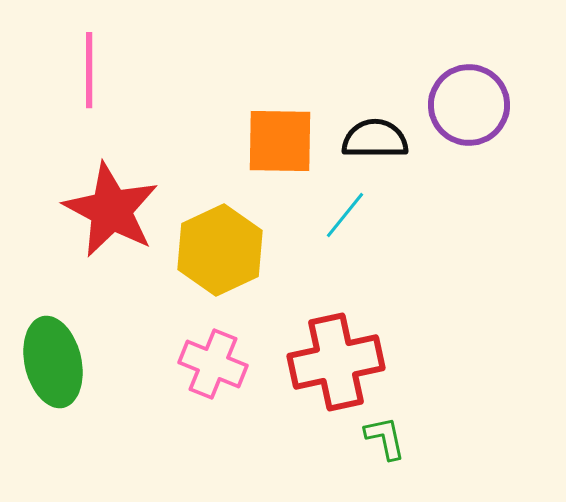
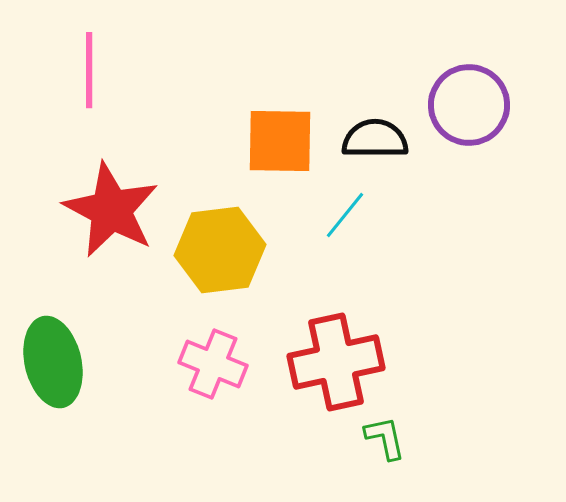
yellow hexagon: rotated 18 degrees clockwise
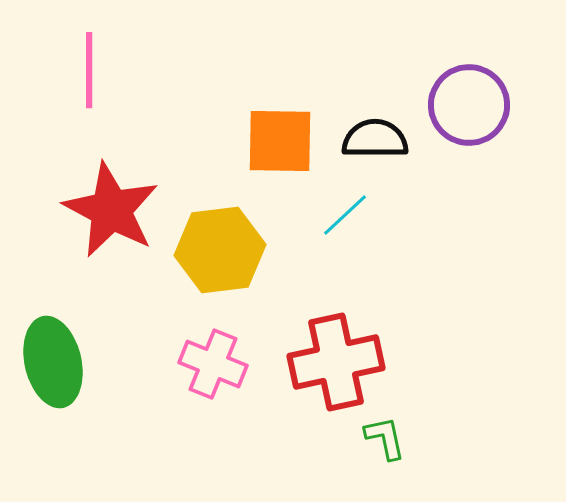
cyan line: rotated 8 degrees clockwise
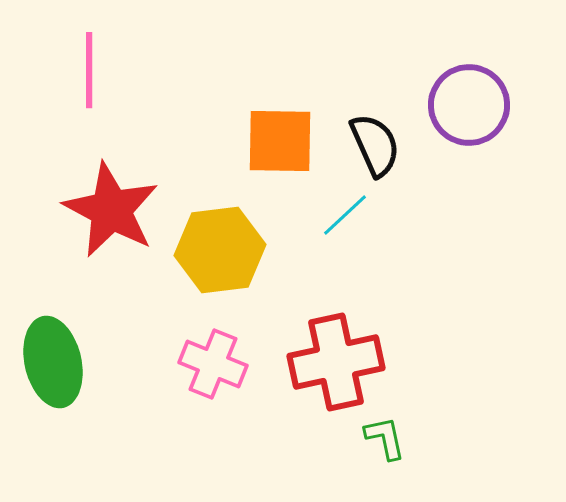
black semicircle: moved 6 px down; rotated 66 degrees clockwise
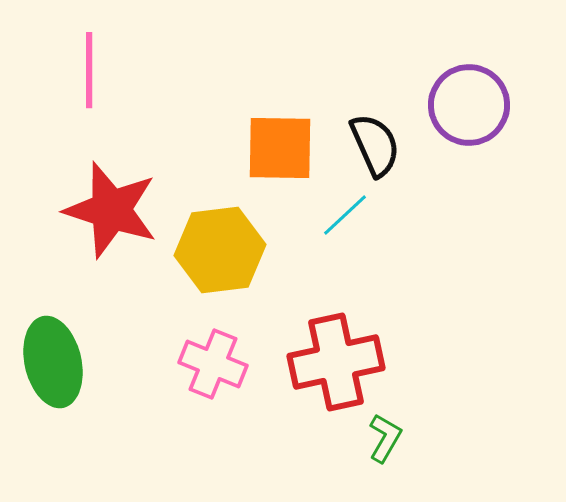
orange square: moved 7 px down
red star: rotated 10 degrees counterclockwise
green L-shape: rotated 42 degrees clockwise
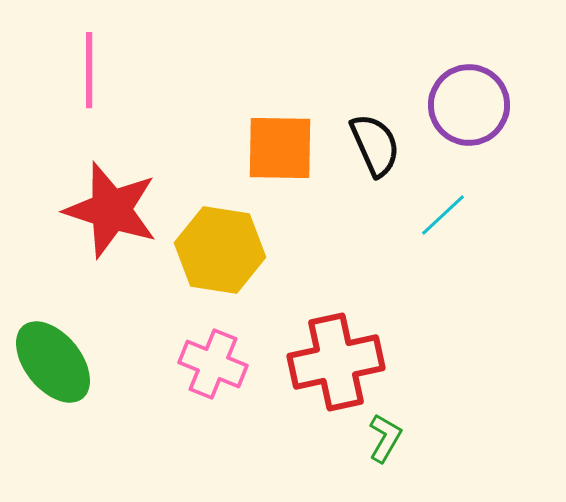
cyan line: moved 98 px right
yellow hexagon: rotated 16 degrees clockwise
green ellipse: rotated 26 degrees counterclockwise
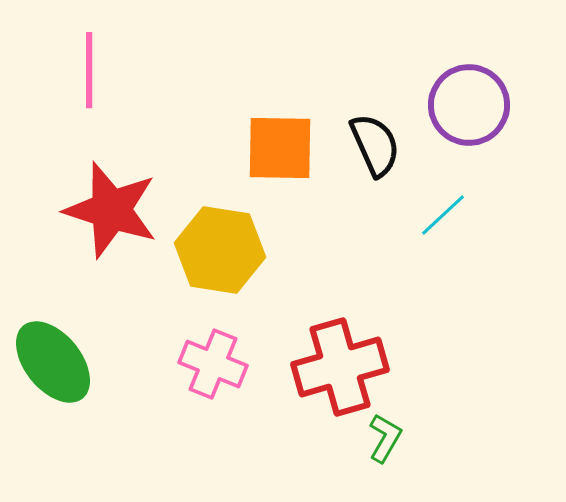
red cross: moved 4 px right, 5 px down; rotated 4 degrees counterclockwise
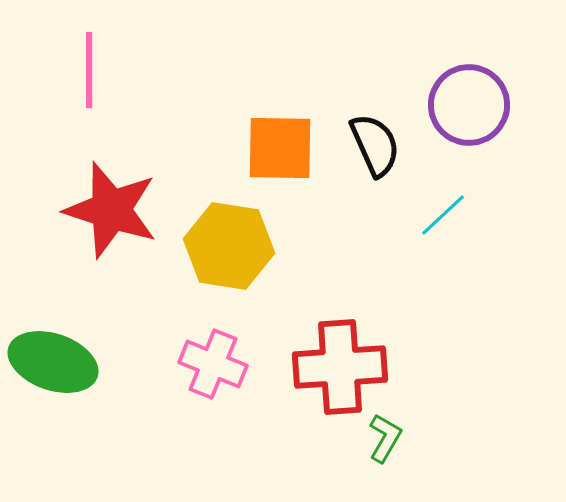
yellow hexagon: moved 9 px right, 4 px up
green ellipse: rotated 32 degrees counterclockwise
red cross: rotated 12 degrees clockwise
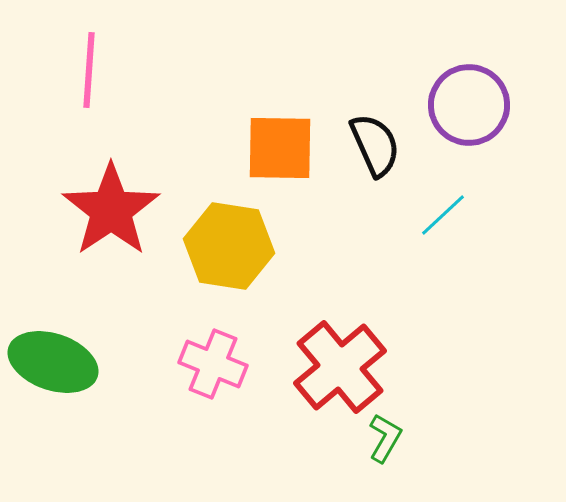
pink line: rotated 4 degrees clockwise
red star: rotated 20 degrees clockwise
red cross: rotated 36 degrees counterclockwise
